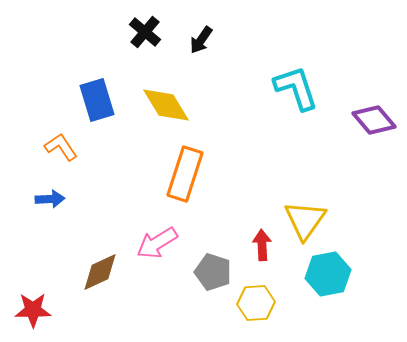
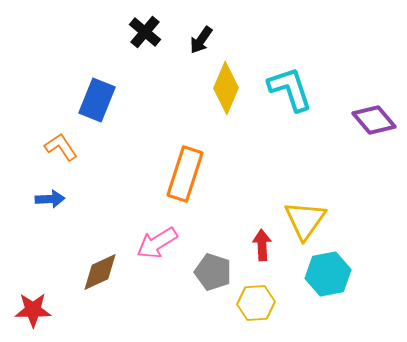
cyan L-shape: moved 6 px left, 1 px down
blue rectangle: rotated 39 degrees clockwise
yellow diamond: moved 60 px right, 17 px up; rotated 54 degrees clockwise
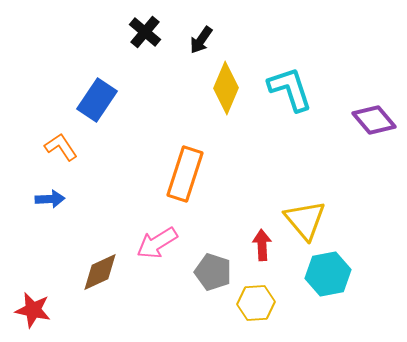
blue rectangle: rotated 12 degrees clockwise
yellow triangle: rotated 15 degrees counterclockwise
red star: rotated 12 degrees clockwise
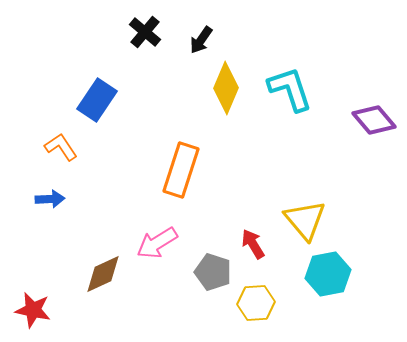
orange rectangle: moved 4 px left, 4 px up
red arrow: moved 9 px left, 1 px up; rotated 28 degrees counterclockwise
brown diamond: moved 3 px right, 2 px down
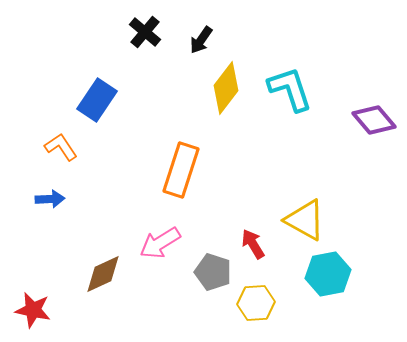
yellow diamond: rotated 15 degrees clockwise
yellow triangle: rotated 21 degrees counterclockwise
pink arrow: moved 3 px right
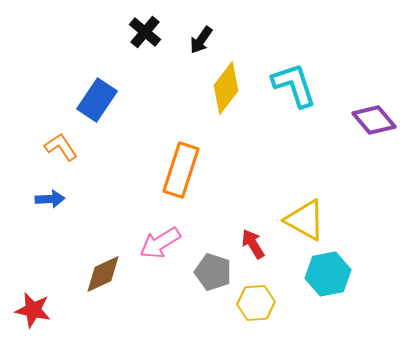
cyan L-shape: moved 4 px right, 4 px up
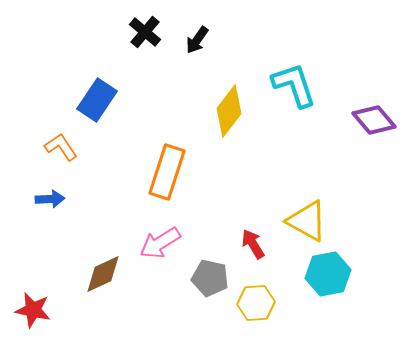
black arrow: moved 4 px left
yellow diamond: moved 3 px right, 23 px down
orange rectangle: moved 14 px left, 2 px down
yellow triangle: moved 2 px right, 1 px down
gray pentagon: moved 3 px left, 6 px down; rotated 6 degrees counterclockwise
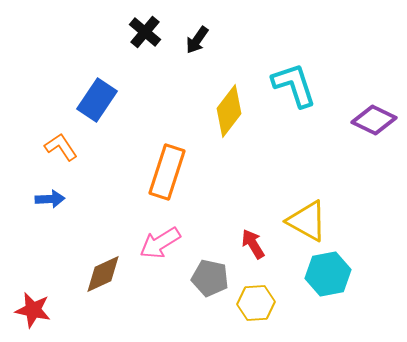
purple diamond: rotated 24 degrees counterclockwise
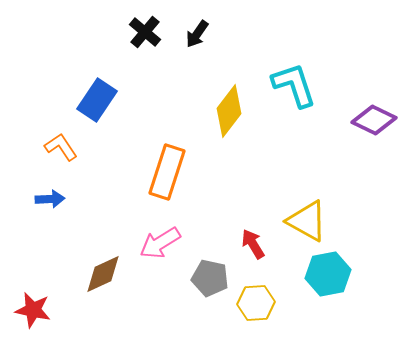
black arrow: moved 6 px up
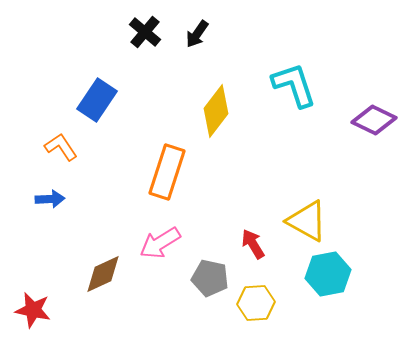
yellow diamond: moved 13 px left
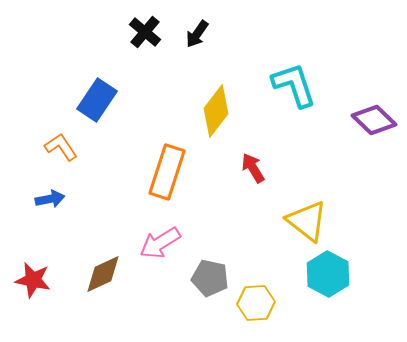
purple diamond: rotated 18 degrees clockwise
blue arrow: rotated 8 degrees counterclockwise
yellow triangle: rotated 9 degrees clockwise
red arrow: moved 76 px up
cyan hexagon: rotated 21 degrees counterclockwise
red star: moved 30 px up
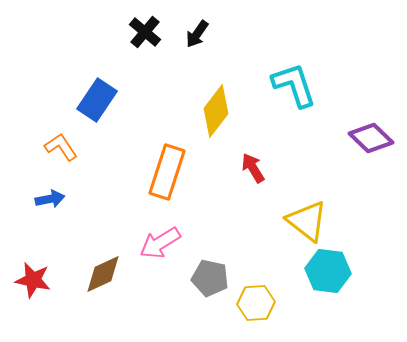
purple diamond: moved 3 px left, 18 px down
cyan hexagon: moved 3 px up; rotated 21 degrees counterclockwise
